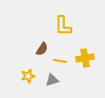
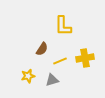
yellow line: rotated 32 degrees counterclockwise
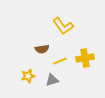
yellow L-shape: rotated 35 degrees counterclockwise
brown semicircle: rotated 48 degrees clockwise
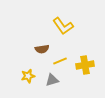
yellow cross: moved 7 px down
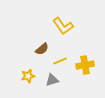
brown semicircle: rotated 32 degrees counterclockwise
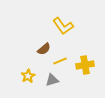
brown semicircle: moved 2 px right
yellow star: rotated 16 degrees counterclockwise
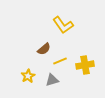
yellow L-shape: moved 1 px up
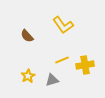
brown semicircle: moved 17 px left, 13 px up; rotated 88 degrees clockwise
yellow line: moved 2 px right, 1 px up
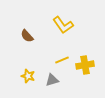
yellow star: rotated 24 degrees counterclockwise
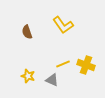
brown semicircle: moved 4 px up; rotated 24 degrees clockwise
yellow line: moved 1 px right, 4 px down
yellow cross: moved 1 px right; rotated 30 degrees clockwise
gray triangle: rotated 40 degrees clockwise
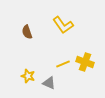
yellow cross: moved 1 px left, 3 px up
gray triangle: moved 3 px left, 3 px down
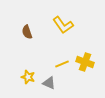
yellow line: moved 1 px left
yellow star: moved 1 px down
